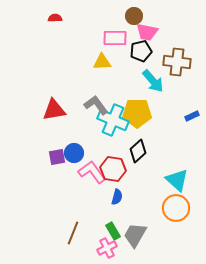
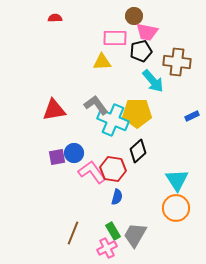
cyan triangle: rotated 15 degrees clockwise
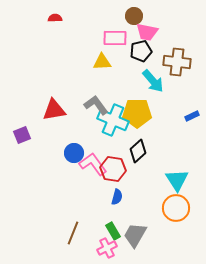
purple square: moved 35 px left, 22 px up; rotated 12 degrees counterclockwise
pink L-shape: moved 1 px right, 8 px up
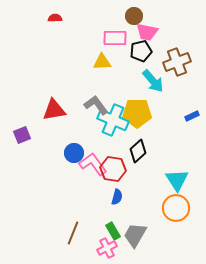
brown cross: rotated 28 degrees counterclockwise
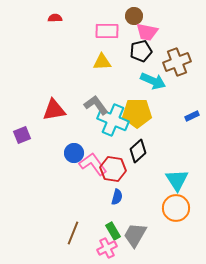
pink rectangle: moved 8 px left, 7 px up
cyan arrow: rotated 25 degrees counterclockwise
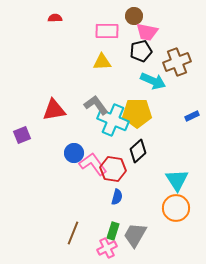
green rectangle: rotated 48 degrees clockwise
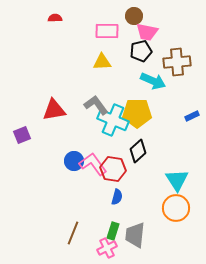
brown cross: rotated 16 degrees clockwise
blue circle: moved 8 px down
gray trapezoid: rotated 24 degrees counterclockwise
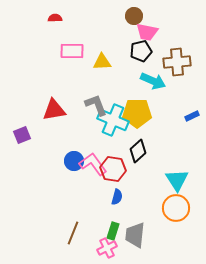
pink rectangle: moved 35 px left, 20 px down
gray L-shape: rotated 15 degrees clockwise
